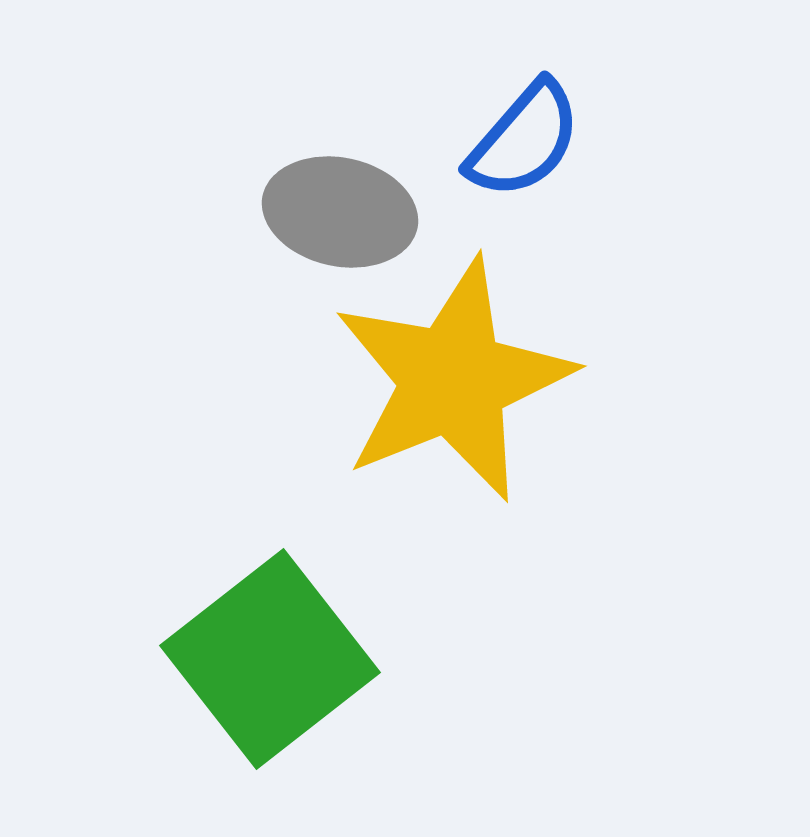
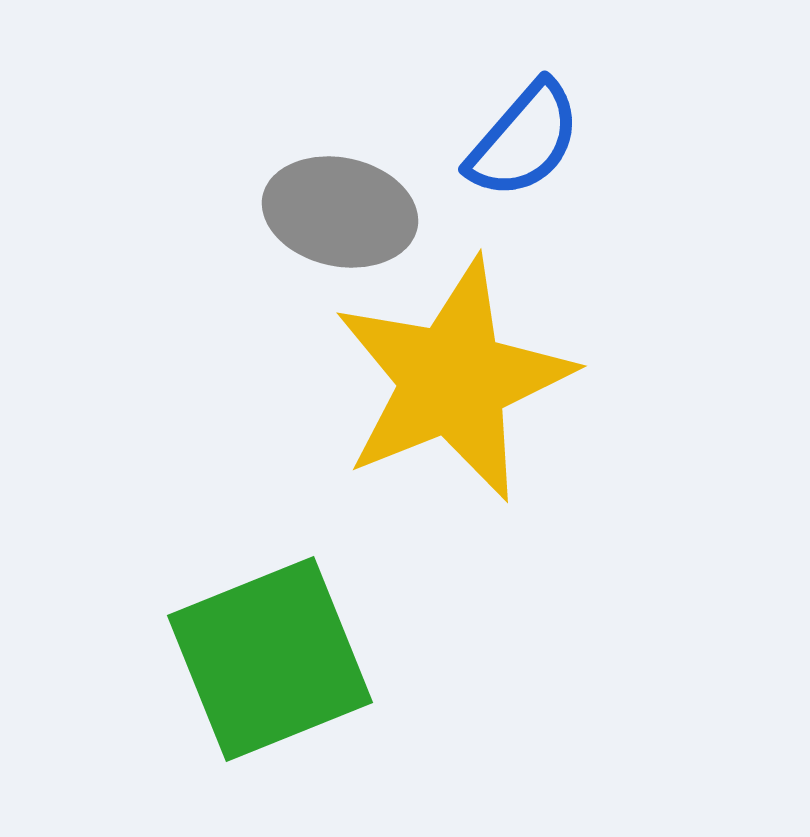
green square: rotated 16 degrees clockwise
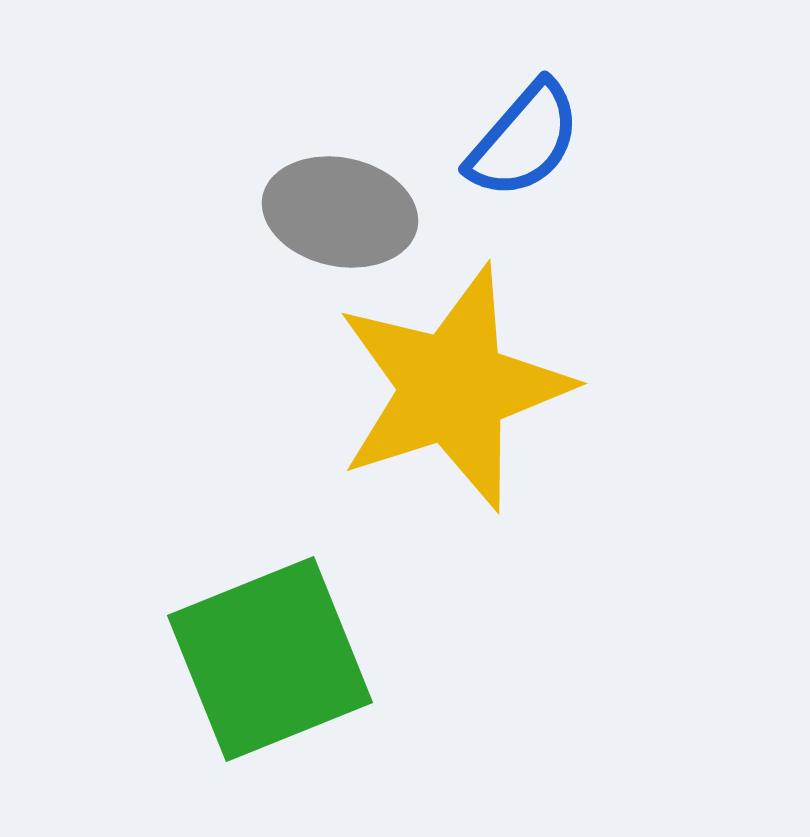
yellow star: moved 8 px down; rotated 4 degrees clockwise
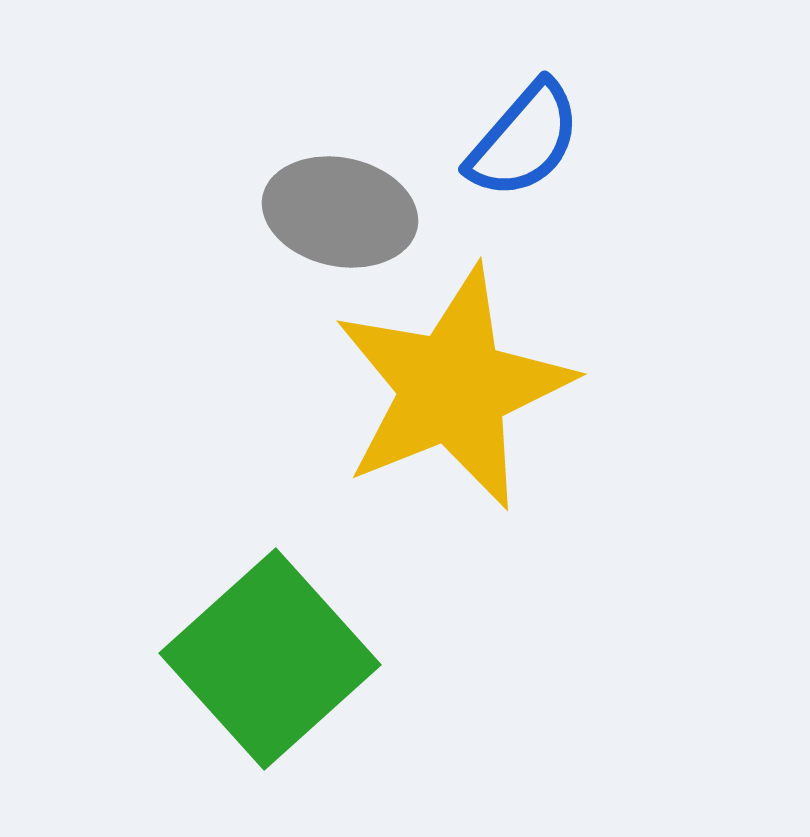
yellow star: rotated 4 degrees counterclockwise
green square: rotated 20 degrees counterclockwise
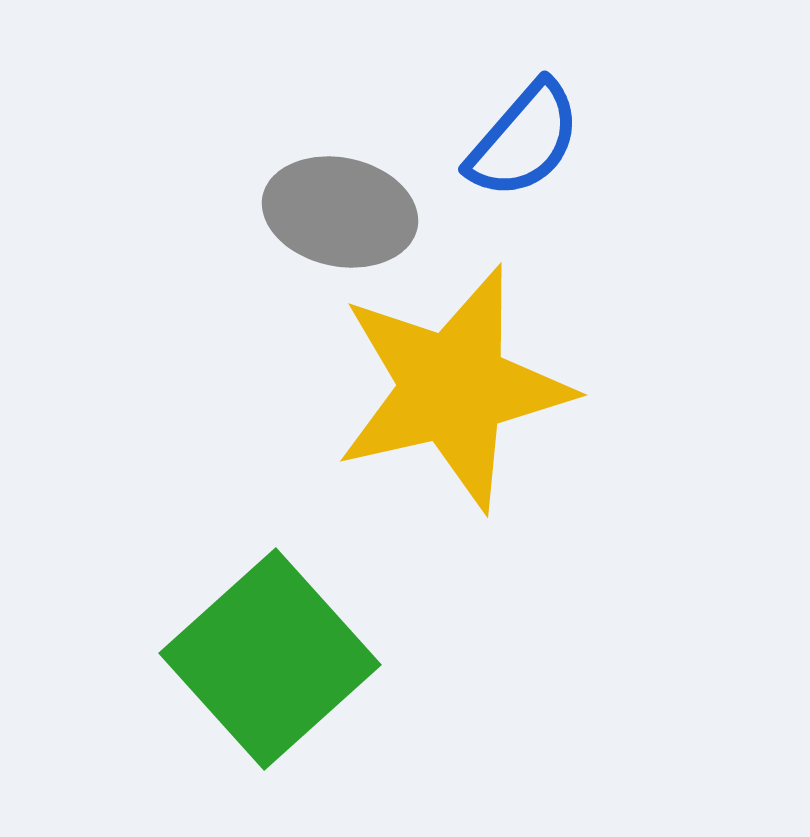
yellow star: rotated 9 degrees clockwise
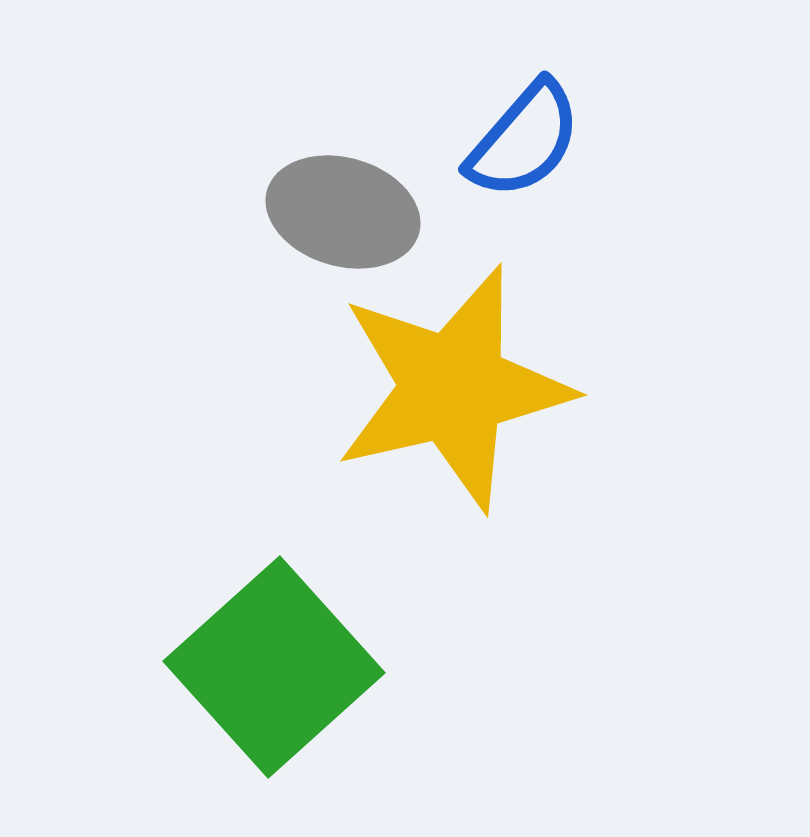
gray ellipse: moved 3 px right; rotated 4 degrees clockwise
green square: moved 4 px right, 8 px down
